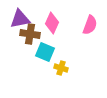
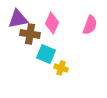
purple triangle: moved 2 px left
cyan square: moved 1 px right, 2 px down
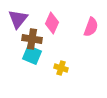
purple triangle: rotated 40 degrees counterclockwise
pink semicircle: moved 1 px right, 2 px down
brown cross: moved 2 px right, 5 px down
cyan square: moved 14 px left, 1 px down
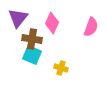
purple triangle: moved 1 px up
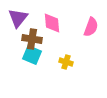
pink diamond: rotated 30 degrees counterclockwise
yellow cross: moved 5 px right, 6 px up
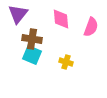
purple triangle: moved 4 px up
pink diamond: moved 9 px right, 4 px up
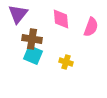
cyan square: moved 1 px right
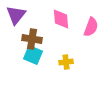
purple triangle: moved 2 px left, 1 px down
yellow cross: rotated 24 degrees counterclockwise
